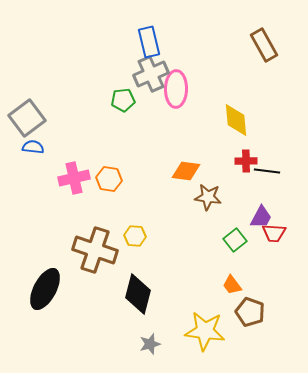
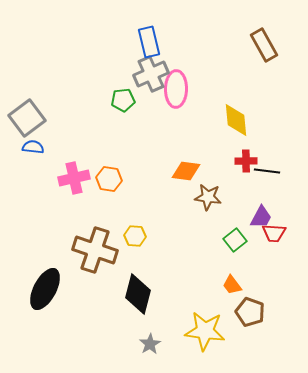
gray star: rotated 15 degrees counterclockwise
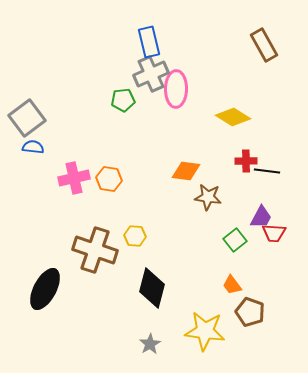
yellow diamond: moved 3 px left, 3 px up; rotated 52 degrees counterclockwise
black diamond: moved 14 px right, 6 px up
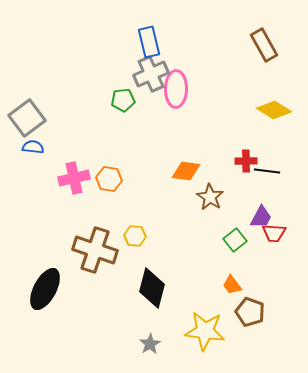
yellow diamond: moved 41 px right, 7 px up
brown star: moved 2 px right; rotated 24 degrees clockwise
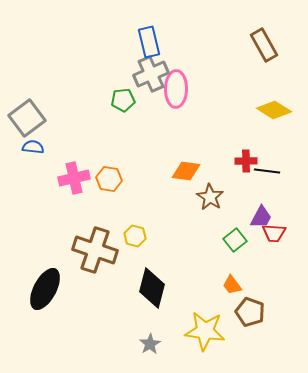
yellow hexagon: rotated 10 degrees clockwise
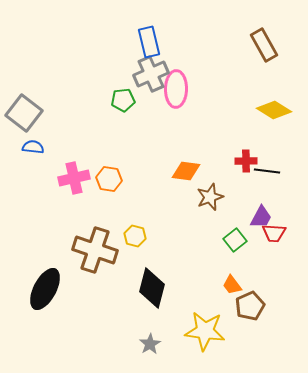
gray square: moved 3 px left, 5 px up; rotated 15 degrees counterclockwise
brown star: rotated 20 degrees clockwise
brown pentagon: moved 6 px up; rotated 28 degrees clockwise
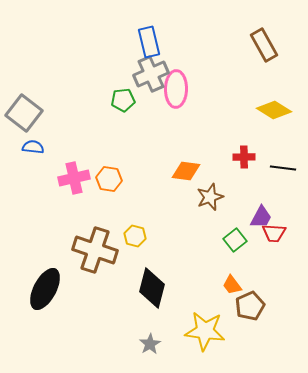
red cross: moved 2 px left, 4 px up
black line: moved 16 px right, 3 px up
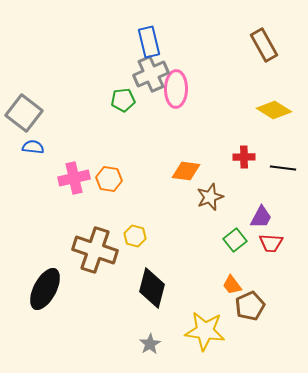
red trapezoid: moved 3 px left, 10 px down
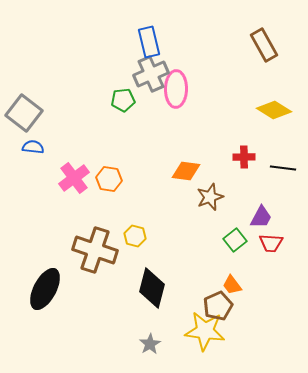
pink cross: rotated 24 degrees counterclockwise
brown pentagon: moved 32 px left
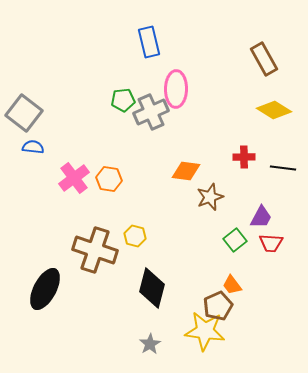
brown rectangle: moved 14 px down
gray cross: moved 38 px down
